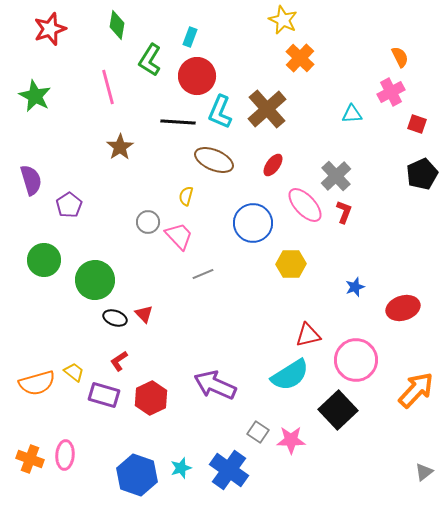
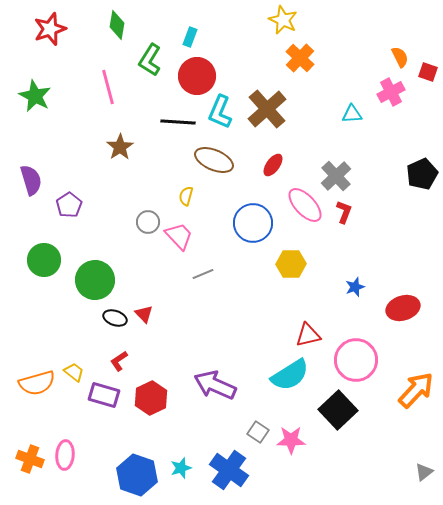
red square at (417, 124): moved 11 px right, 52 px up
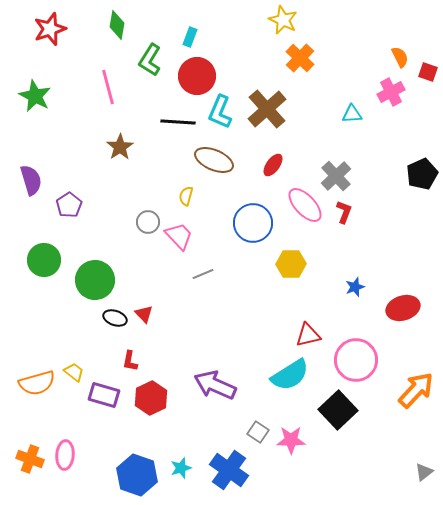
red L-shape at (119, 361): moved 11 px right; rotated 45 degrees counterclockwise
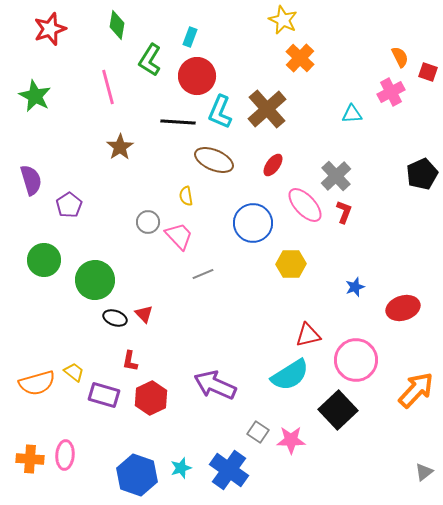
yellow semicircle at (186, 196): rotated 24 degrees counterclockwise
orange cross at (30, 459): rotated 16 degrees counterclockwise
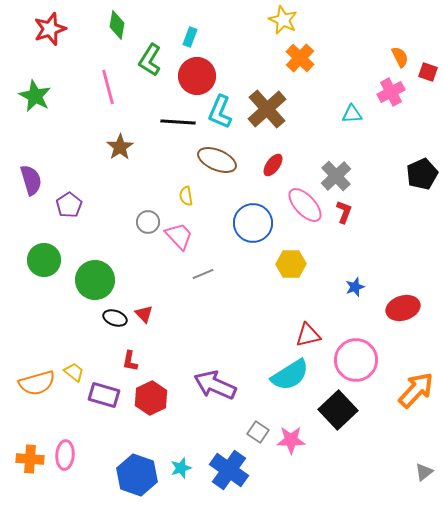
brown ellipse at (214, 160): moved 3 px right
